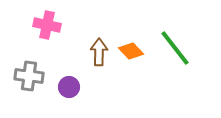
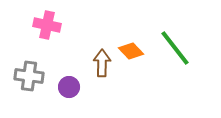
brown arrow: moved 3 px right, 11 px down
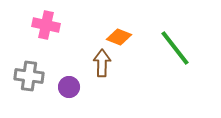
pink cross: moved 1 px left
orange diamond: moved 12 px left, 14 px up; rotated 25 degrees counterclockwise
